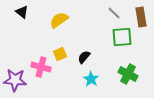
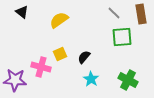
brown rectangle: moved 3 px up
green cross: moved 6 px down
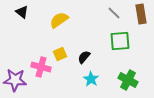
green square: moved 2 px left, 4 px down
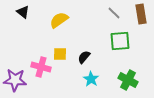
black triangle: moved 1 px right
yellow square: rotated 24 degrees clockwise
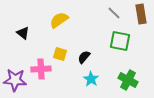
black triangle: moved 21 px down
green square: rotated 15 degrees clockwise
yellow square: rotated 16 degrees clockwise
pink cross: moved 2 px down; rotated 18 degrees counterclockwise
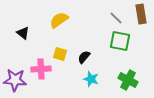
gray line: moved 2 px right, 5 px down
cyan star: rotated 14 degrees counterclockwise
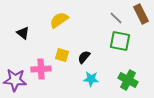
brown rectangle: rotated 18 degrees counterclockwise
yellow square: moved 2 px right, 1 px down
cyan star: rotated 14 degrees counterclockwise
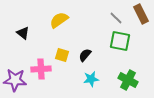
black semicircle: moved 1 px right, 2 px up
cyan star: rotated 14 degrees counterclockwise
